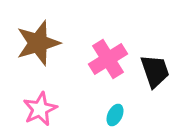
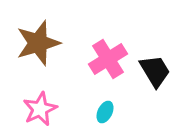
black trapezoid: rotated 12 degrees counterclockwise
cyan ellipse: moved 10 px left, 3 px up
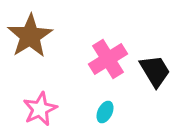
brown star: moved 8 px left, 7 px up; rotated 15 degrees counterclockwise
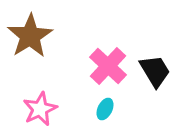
pink cross: moved 7 px down; rotated 15 degrees counterclockwise
cyan ellipse: moved 3 px up
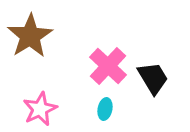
black trapezoid: moved 2 px left, 7 px down
cyan ellipse: rotated 15 degrees counterclockwise
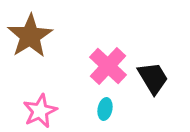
pink star: moved 2 px down
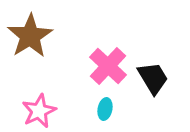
pink star: moved 1 px left
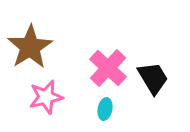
brown star: moved 11 px down
pink cross: moved 2 px down
pink star: moved 7 px right, 14 px up; rotated 12 degrees clockwise
